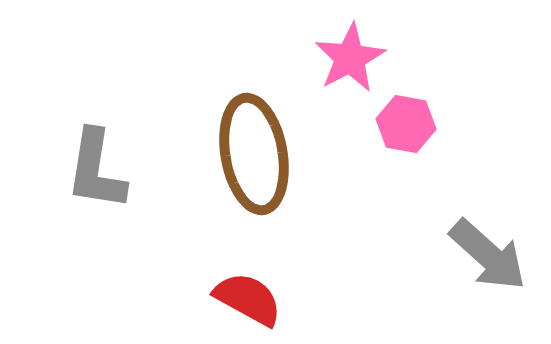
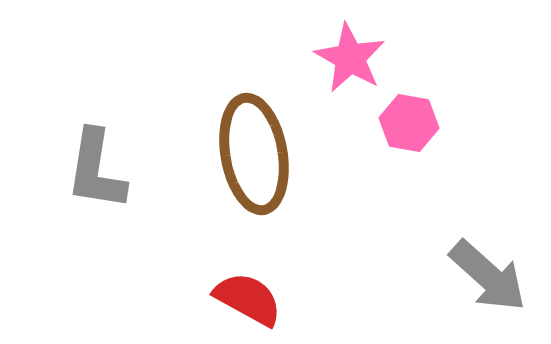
pink star: rotated 14 degrees counterclockwise
pink hexagon: moved 3 px right, 1 px up
gray arrow: moved 21 px down
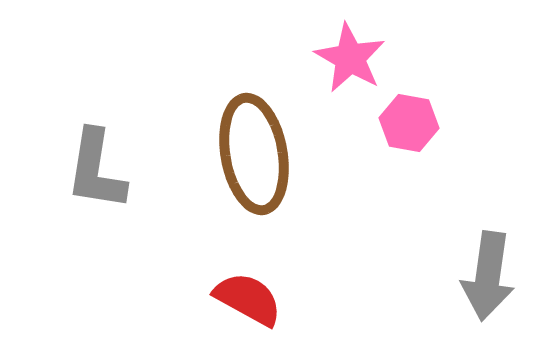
gray arrow: rotated 56 degrees clockwise
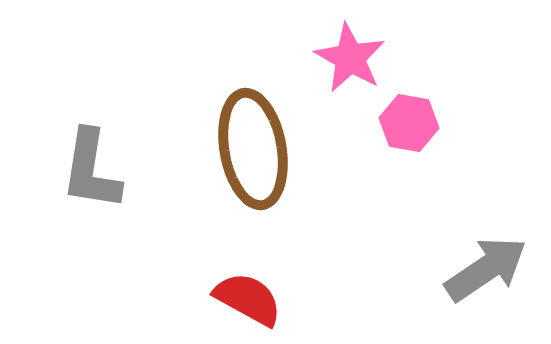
brown ellipse: moved 1 px left, 5 px up
gray L-shape: moved 5 px left
gray arrow: moved 2 px left, 7 px up; rotated 132 degrees counterclockwise
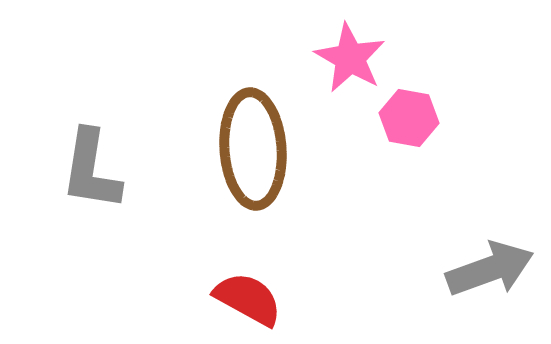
pink hexagon: moved 5 px up
brown ellipse: rotated 6 degrees clockwise
gray arrow: moved 4 px right; rotated 14 degrees clockwise
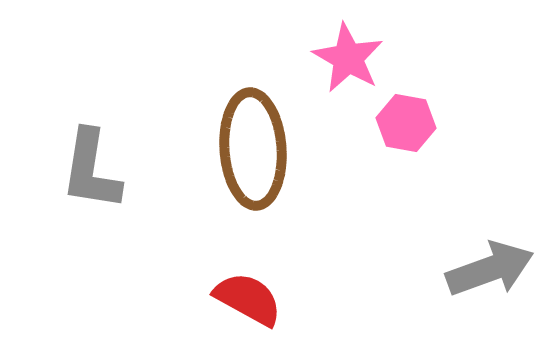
pink star: moved 2 px left
pink hexagon: moved 3 px left, 5 px down
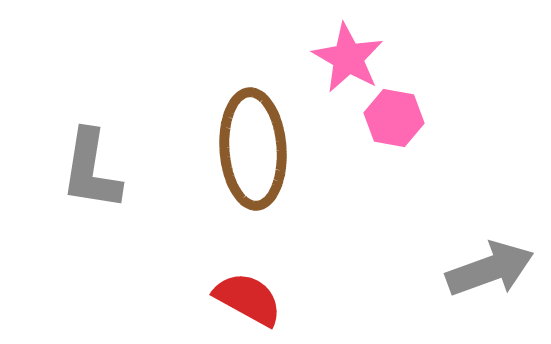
pink hexagon: moved 12 px left, 5 px up
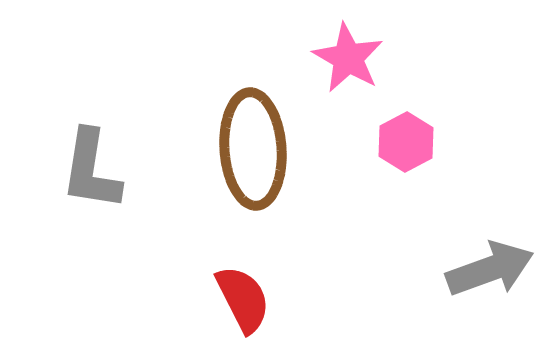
pink hexagon: moved 12 px right, 24 px down; rotated 22 degrees clockwise
red semicircle: moved 5 px left; rotated 34 degrees clockwise
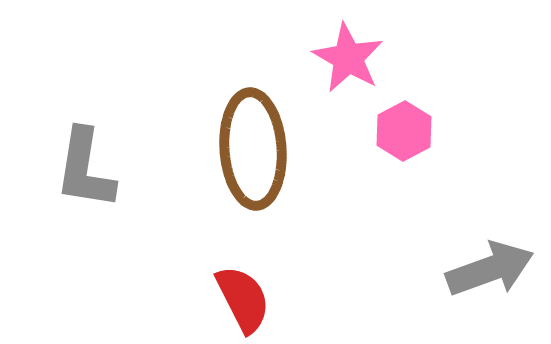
pink hexagon: moved 2 px left, 11 px up
gray L-shape: moved 6 px left, 1 px up
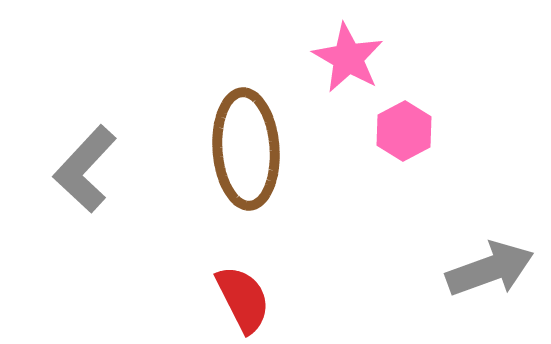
brown ellipse: moved 7 px left
gray L-shape: rotated 34 degrees clockwise
